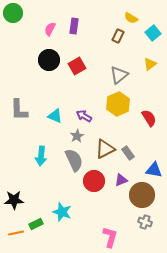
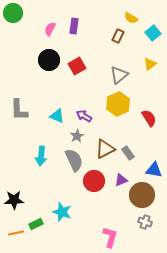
cyan triangle: moved 2 px right
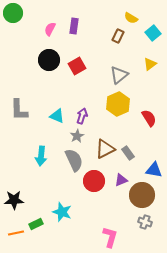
purple arrow: moved 2 px left; rotated 77 degrees clockwise
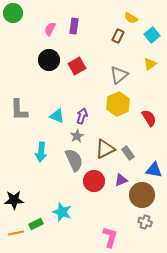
cyan square: moved 1 px left, 2 px down
cyan arrow: moved 4 px up
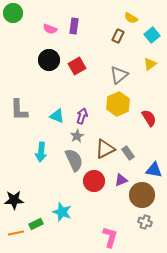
pink semicircle: rotated 96 degrees counterclockwise
